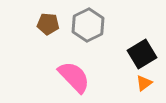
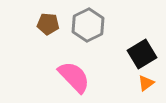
orange triangle: moved 2 px right
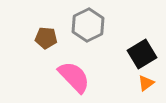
brown pentagon: moved 2 px left, 14 px down
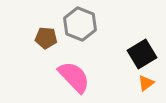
gray hexagon: moved 8 px left, 1 px up; rotated 12 degrees counterclockwise
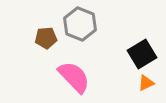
brown pentagon: rotated 10 degrees counterclockwise
orange triangle: rotated 12 degrees clockwise
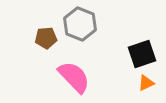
black square: rotated 12 degrees clockwise
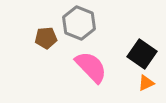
gray hexagon: moved 1 px left, 1 px up
black square: rotated 36 degrees counterclockwise
pink semicircle: moved 17 px right, 10 px up
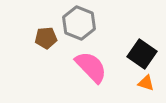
orange triangle: rotated 42 degrees clockwise
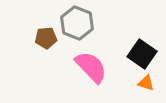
gray hexagon: moved 2 px left
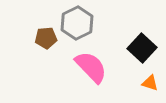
gray hexagon: rotated 12 degrees clockwise
black square: moved 6 px up; rotated 8 degrees clockwise
orange triangle: moved 4 px right
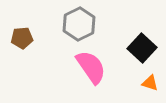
gray hexagon: moved 2 px right, 1 px down
brown pentagon: moved 24 px left
pink semicircle: rotated 9 degrees clockwise
